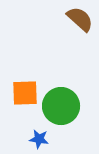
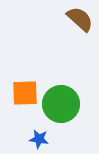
green circle: moved 2 px up
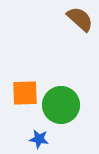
green circle: moved 1 px down
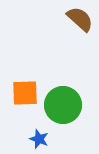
green circle: moved 2 px right
blue star: rotated 12 degrees clockwise
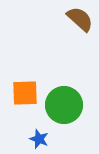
green circle: moved 1 px right
